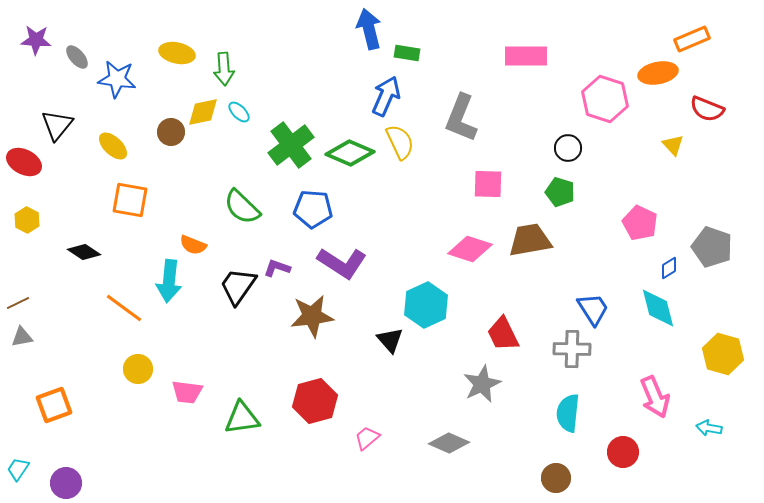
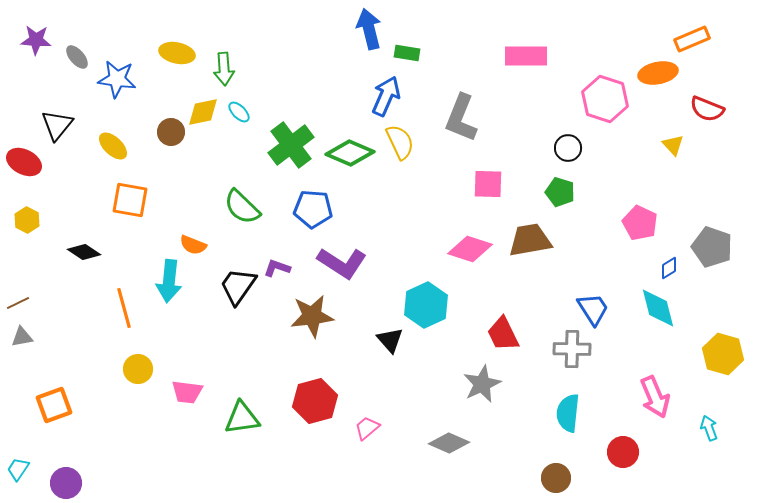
orange line at (124, 308): rotated 39 degrees clockwise
cyan arrow at (709, 428): rotated 60 degrees clockwise
pink trapezoid at (367, 438): moved 10 px up
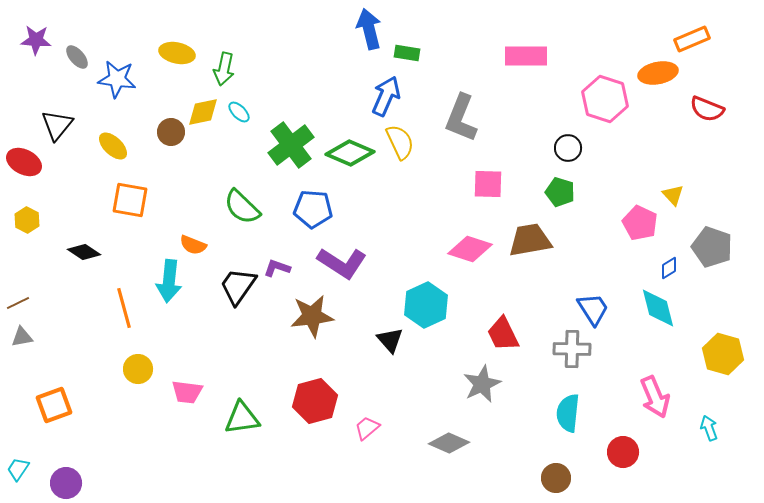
green arrow at (224, 69): rotated 16 degrees clockwise
yellow triangle at (673, 145): moved 50 px down
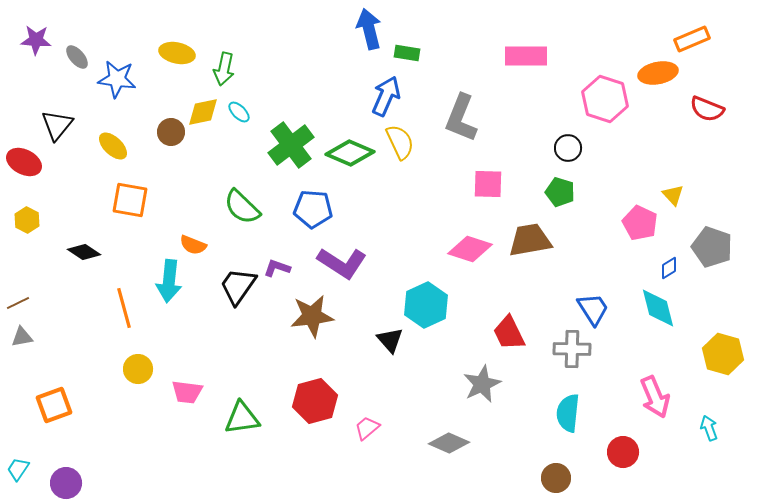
red trapezoid at (503, 334): moved 6 px right, 1 px up
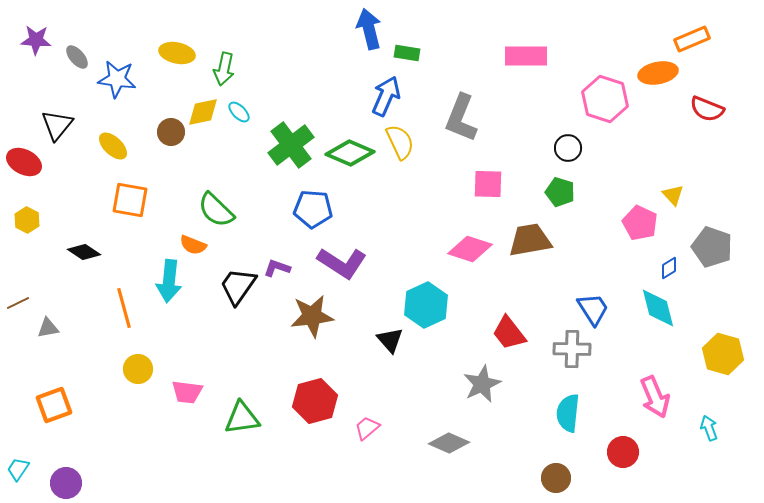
green semicircle at (242, 207): moved 26 px left, 3 px down
red trapezoid at (509, 333): rotated 12 degrees counterclockwise
gray triangle at (22, 337): moved 26 px right, 9 px up
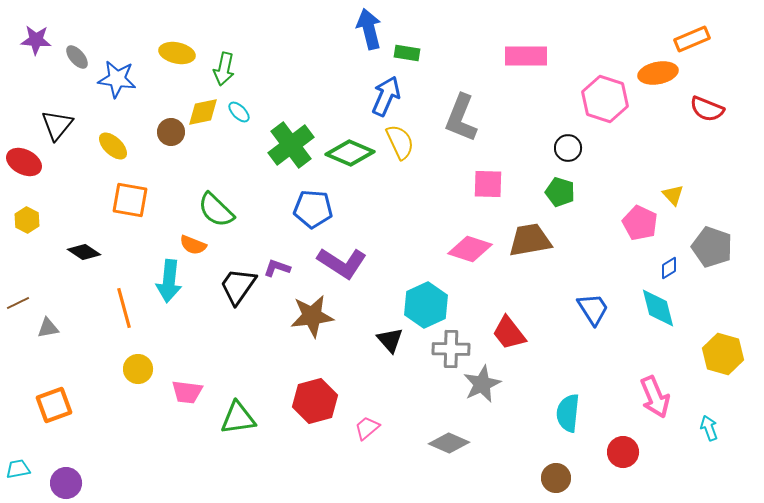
gray cross at (572, 349): moved 121 px left
green triangle at (242, 418): moved 4 px left
cyan trapezoid at (18, 469): rotated 45 degrees clockwise
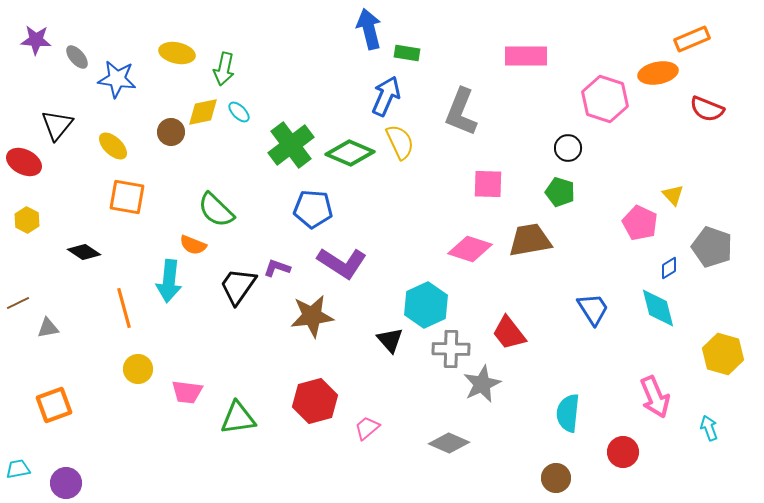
gray L-shape at (461, 118): moved 6 px up
orange square at (130, 200): moved 3 px left, 3 px up
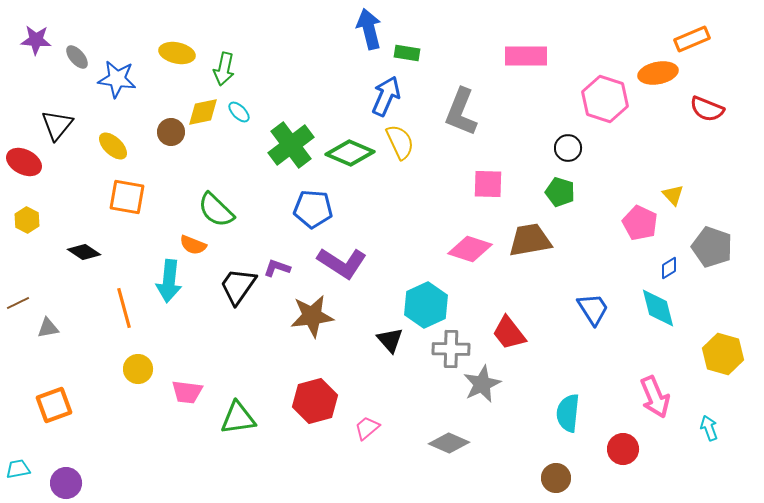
red circle at (623, 452): moved 3 px up
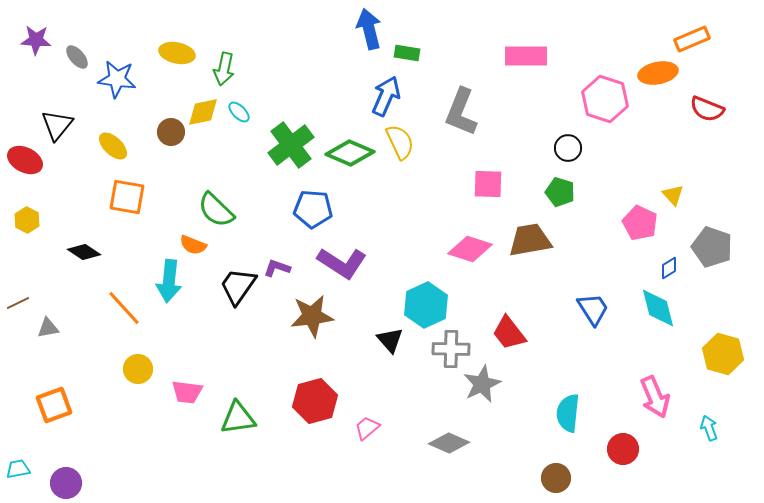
red ellipse at (24, 162): moved 1 px right, 2 px up
orange line at (124, 308): rotated 27 degrees counterclockwise
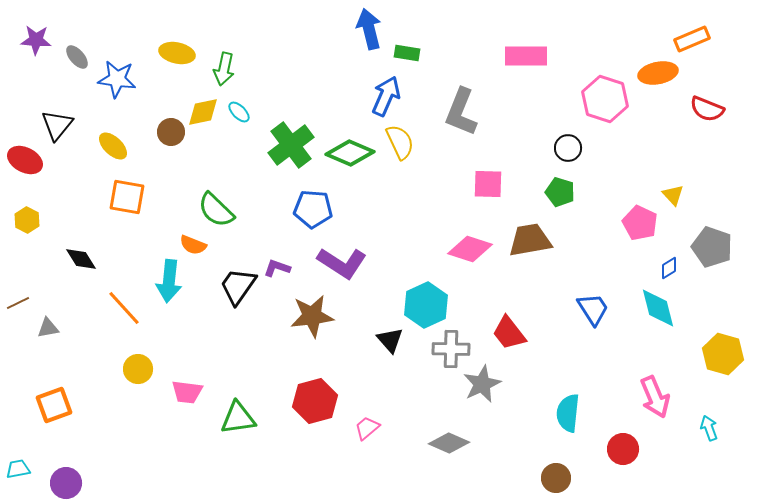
black diamond at (84, 252): moved 3 px left, 7 px down; rotated 24 degrees clockwise
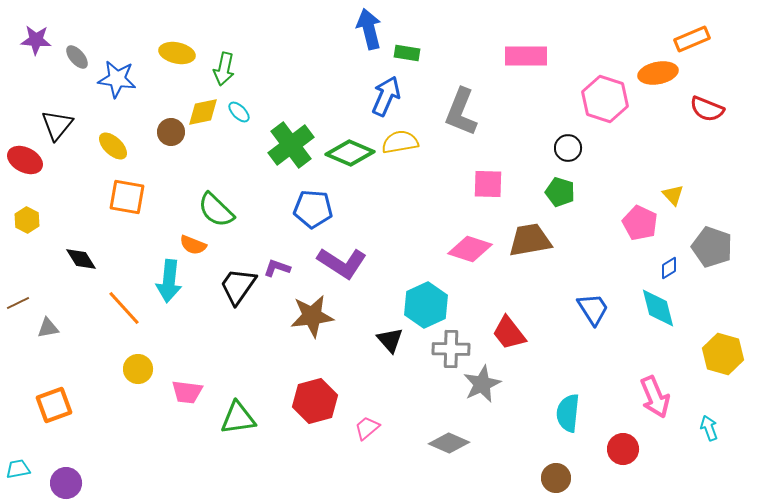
yellow semicircle at (400, 142): rotated 75 degrees counterclockwise
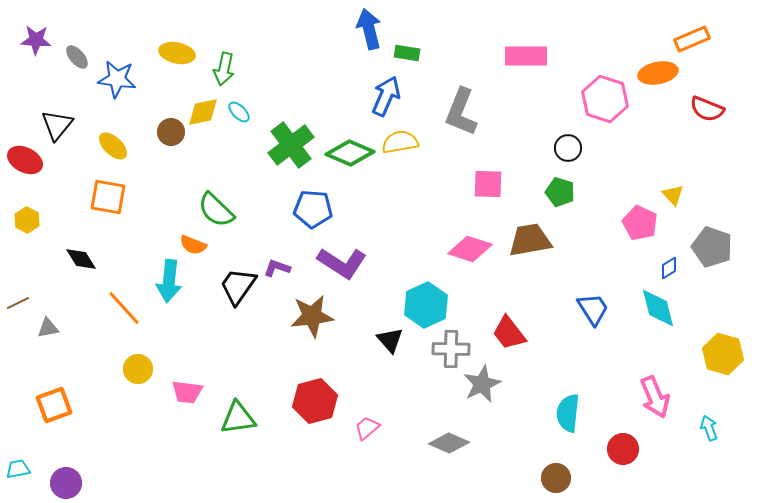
orange square at (127, 197): moved 19 px left
